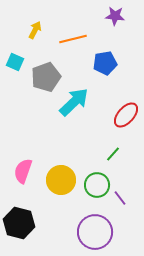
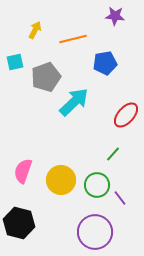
cyan square: rotated 36 degrees counterclockwise
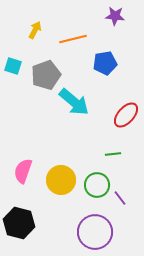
cyan square: moved 2 px left, 4 px down; rotated 30 degrees clockwise
gray pentagon: moved 2 px up
cyan arrow: rotated 84 degrees clockwise
green line: rotated 42 degrees clockwise
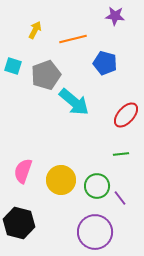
blue pentagon: rotated 25 degrees clockwise
green line: moved 8 px right
green circle: moved 1 px down
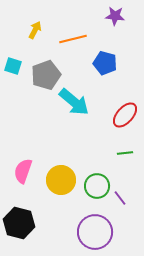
red ellipse: moved 1 px left
green line: moved 4 px right, 1 px up
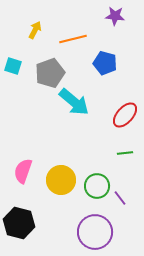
gray pentagon: moved 4 px right, 2 px up
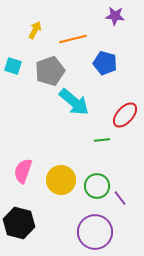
gray pentagon: moved 2 px up
green line: moved 23 px left, 13 px up
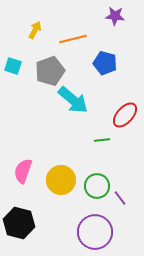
cyan arrow: moved 1 px left, 2 px up
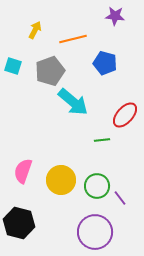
cyan arrow: moved 2 px down
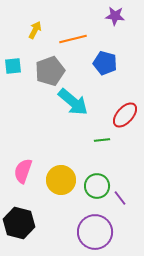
cyan square: rotated 24 degrees counterclockwise
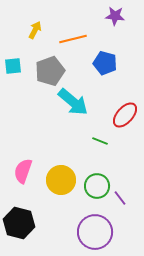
green line: moved 2 px left, 1 px down; rotated 28 degrees clockwise
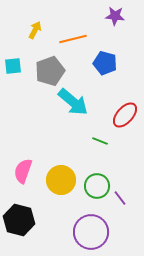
black hexagon: moved 3 px up
purple circle: moved 4 px left
